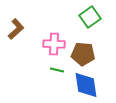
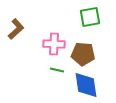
green square: rotated 25 degrees clockwise
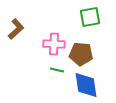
brown pentagon: moved 2 px left
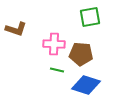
brown L-shape: rotated 60 degrees clockwise
blue diamond: rotated 64 degrees counterclockwise
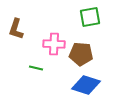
brown L-shape: rotated 90 degrees clockwise
green line: moved 21 px left, 2 px up
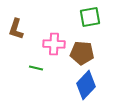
brown pentagon: moved 1 px right, 1 px up
blue diamond: rotated 64 degrees counterclockwise
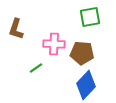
green line: rotated 48 degrees counterclockwise
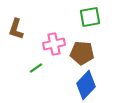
pink cross: rotated 15 degrees counterclockwise
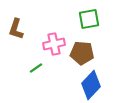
green square: moved 1 px left, 2 px down
blue diamond: moved 5 px right
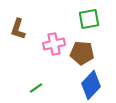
brown L-shape: moved 2 px right
green line: moved 20 px down
